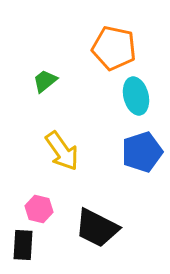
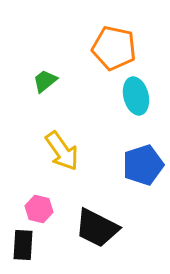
blue pentagon: moved 1 px right, 13 px down
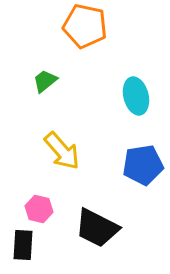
orange pentagon: moved 29 px left, 22 px up
yellow arrow: rotated 6 degrees counterclockwise
blue pentagon: rotated 9 degrees clockwise
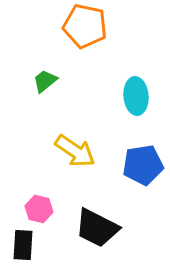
cyan ellipse: rotated 9 degrees clockwise
yellow arrow: moved 13 px right; rotated 15 degrees counterclockwise
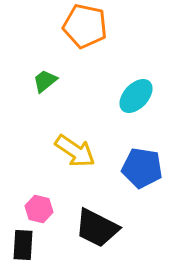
cyan ellipse: rotated 48 degrees clockwise
blue pentagon: moved 1 px left, 3 px down; rotated 18 degrees clockwise
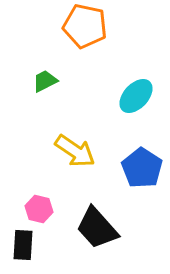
green trapezoid: rotated 12 degrees clockwise
blue pentagon: rotated 24 degrees clockwise
black trapezoid: rotated 21 degrees clockwise
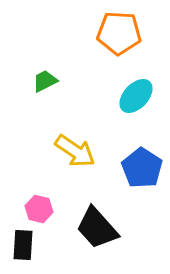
orange pentagon: moved 34 px right, 7 px down; rotated 9 degrees counterclockwise
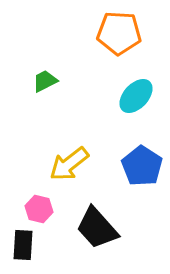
yellow arrow: moved 6 px left, 13 px down; rotated 108 degrees clockwise
blue pentagon: moved 2 px up
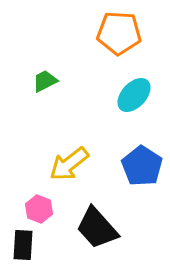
cyan ellipse: moved 2 px left, 1 px up
pink hexagon: rotated 8 degrees clockwise
